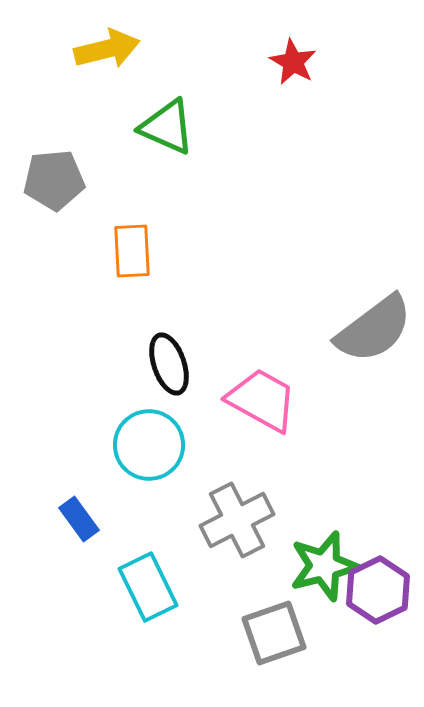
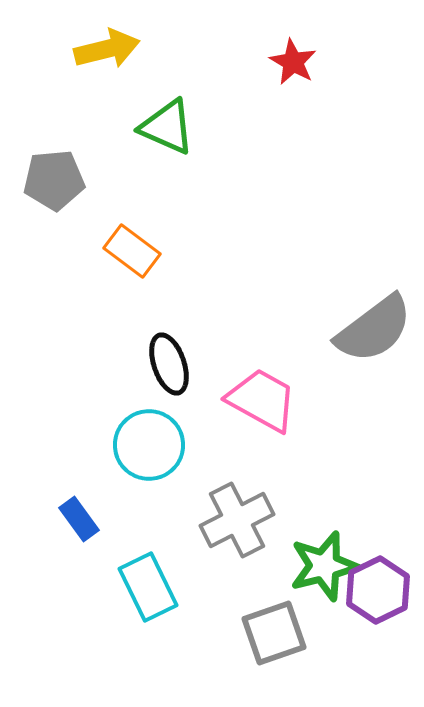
orange rectangle: rotated 50 degrees counterclockwise
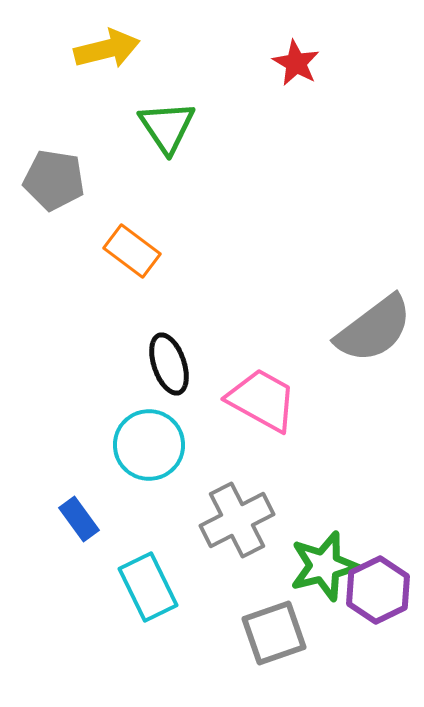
red star: moved 3 px right, 1 px down
green triangle: rotated 32 degrees clockwise
gray pentagon: rotated 14 degrees clockwise
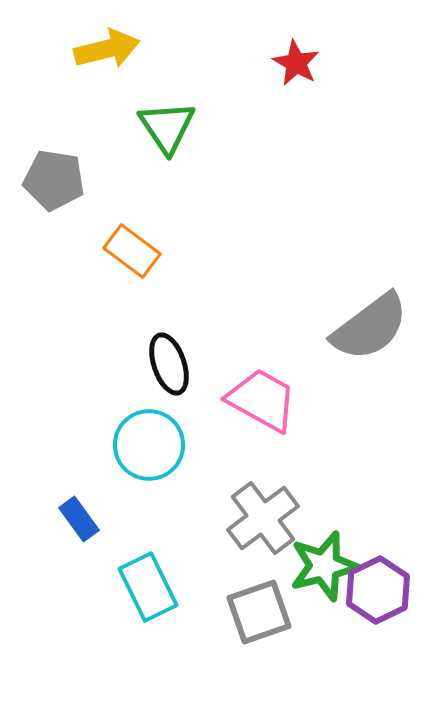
gray semicircle: moved 4 px left, 2 px up
gray cross: moved 26 px right, 2 px up; rotated 10 degrees counterclockwise
gray square: moved 15 px left, 21 px up
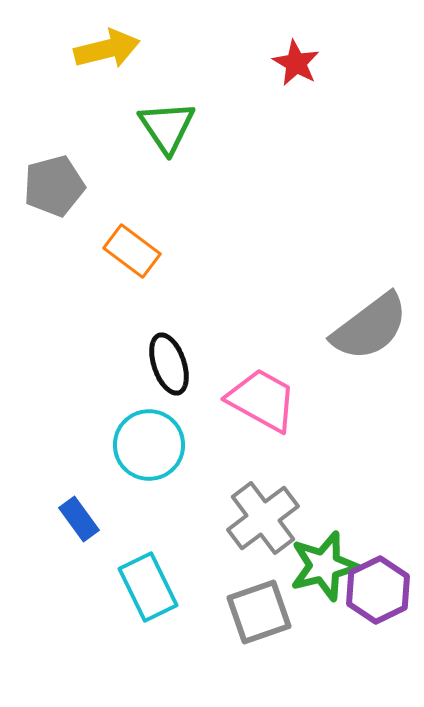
gray pentagon: moved 6 px down; rotated 24 degrees counterclockwise
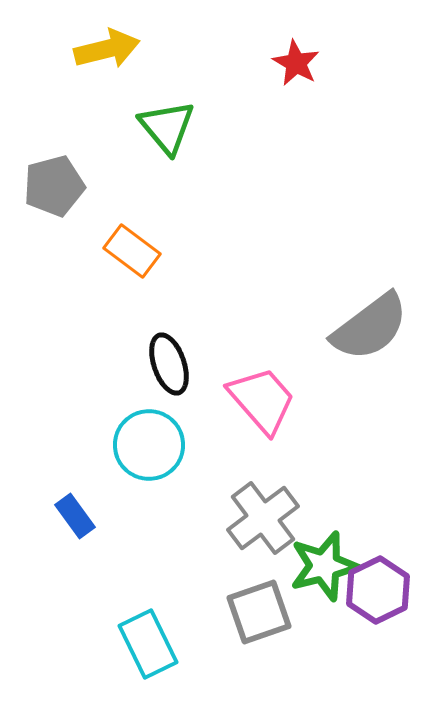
green triangle: rotated 6 degrees counterclockwise
pink trapezoid: rotated 20 degrees clockwise
blue rectangle: moved 4 px left, 3 px up
cyan rectangle: moved 57 px down
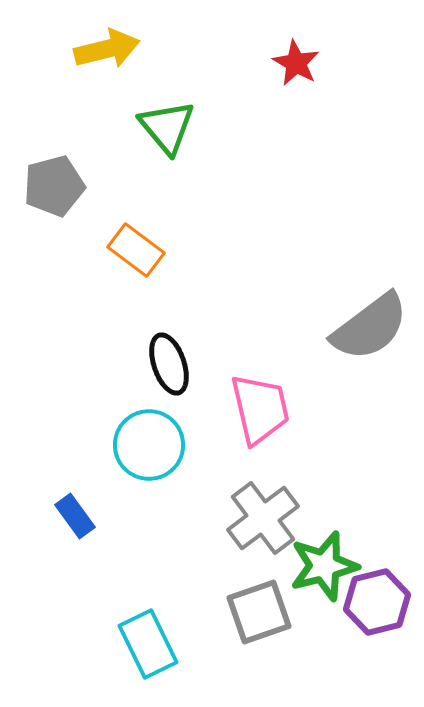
orange rectangle: moved 4 px right, 1 px up
pink trapezoid: moved 2 px left, 9 px down; rotated 28 degrees clockwise
purple hexagon: moved 1 px left, 12 px down; rotated 12 degrees clockwise
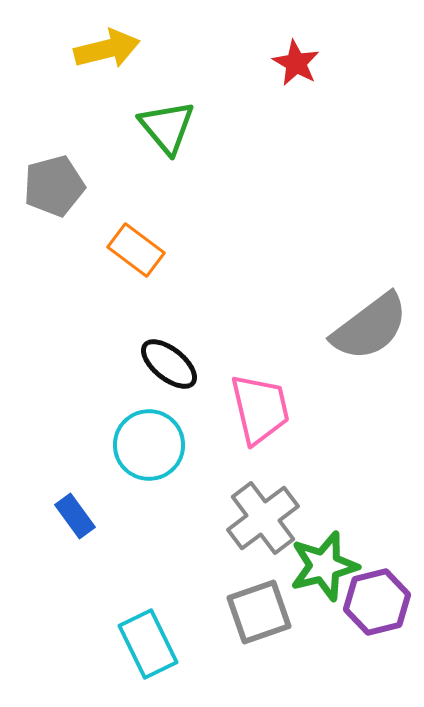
black ellipse: rotated 32 degrees counterclockwise
